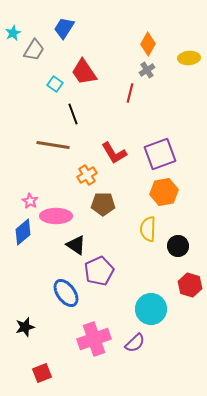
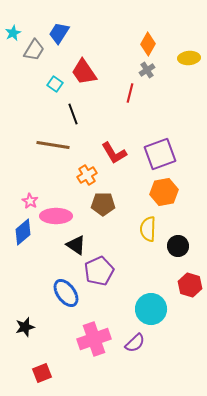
blue trapezoid: moved 5 px left, 5 px down
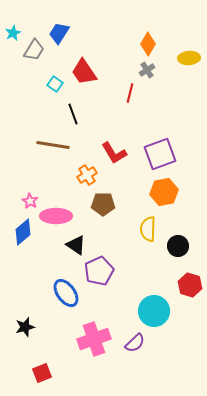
cyan circle: moved 3 px right, 2 px down
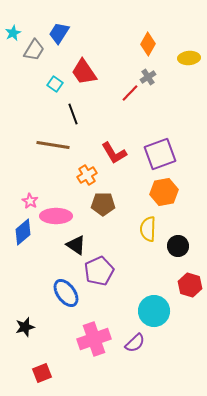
gray cross: moved 1 px right, 7 px down
red line: rotated 30 degrees clockwise
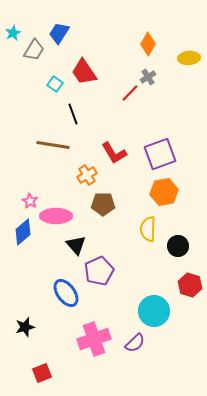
black triangle: rotated 15 degrees clockwise
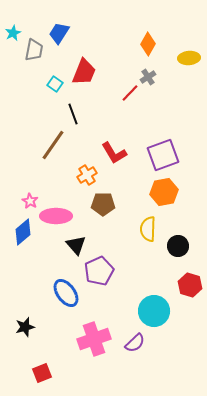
gray trapezoid: rotated 20 degrees counterclockwise
red trapezoid: rotated 124 degrees counterclockwise
brown line: rotated 64 degrees counterclockwise
purple square: moved 3 px right, 1 px down
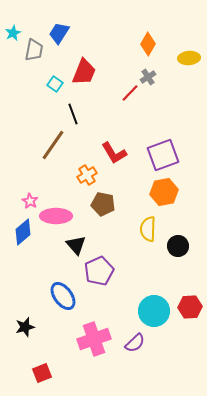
brown pentagon: rotated 10 degrees clockwise
red hexagon: moved 22 px down; rotated 20 degrees counterclockwise
blue ellipse: moved 3 px left, 3 px down
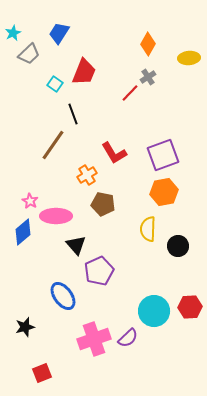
gray trapezoid: moved 5 px left, 4 px down; rotated 35 degrees clockwise
purple semicircle: moved 7 px left, 5 px up
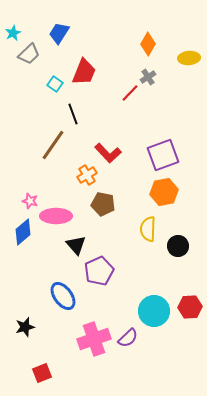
red L-shape: moved 6 px left; rotated 12 degrees counterclockwise
pink star: rotated 14 degrees counterclockwise
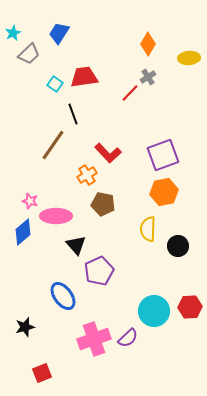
red trapezoid: moved 5 px down; rotated 120 degrees counterclockwise
